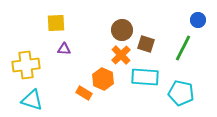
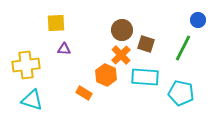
orange hexagon: moved 3 px right, 4 px up
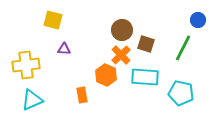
yellow square: moved 3 px left, 3 px up; rotated 18 degrees clockwise
orange rectangle: moved 2 px left, 2 px down; rotated 49 degrees clockwise
cyan triangle: rotated 40 degrees counterclockwise
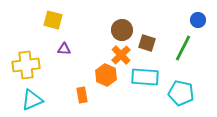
brown square: moved 1 px right, 1 px up
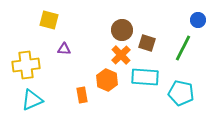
yellow square: moved 4 px left
orange hexagon: moved 1 px right, 5 px down
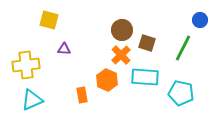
blue circle: moved 2 px right
